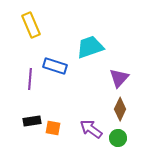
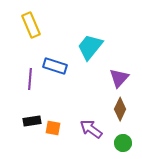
cyan trapezoid: rotated 32 degrees counterclockwise
green circle: moved 5 px right, 5 px down
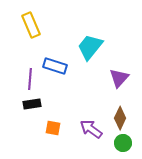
brown diamond: moved 9 px down
black rectangle: moved 17 px up
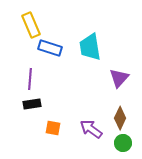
cyan trapezoid: rotated 48 degrees counterclockwise
blue rectangle: moved 5 px left, 18 px up
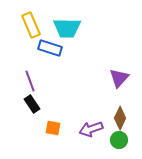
cyan trapezoid: moved 23 px left, 19 px up; rotated 80 degrees counterclockwise
purple line: moved 2 px down; rotated 25 degrees counterclockwise
black rectangle: rotated 66 degrees clockwise
purple arrow: rotated 55 degrees counterclockwise
green circle: moved 4 px left, 3 px up
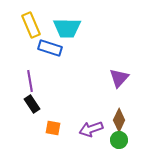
purple line: rotated 10 degrees clockwise
brown diamond: moved 1 px left, 2 px down
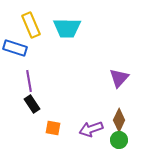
blue rectangle: moved 35 px left
purple line: moved 1 px left
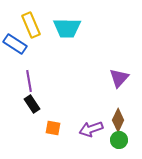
blue rectangle: moved 4 px up; rotated 15 degrees clockwise
brown diamond: moved 1 px left
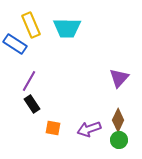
purple line: rotated 40 degrees clockwise
purple arrow: moved 2 px left
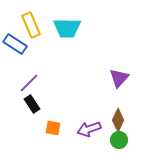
purple line: moved 2 px down; rotated 15 degrees clockwise
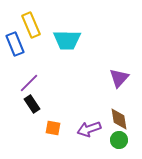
cyan trapezoid: moved 12 px down
blue rectangle: rotated 35 degrees clockwise
brown diamond: moved 1 px right, 1 px up; rotated 35 degrees counterclockwise
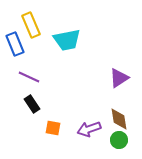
cyan trapezoid: rotated 12 degrees counterclockwise
purple triangle: rotated 15 degrees clockwise
purple line: moved 6 px up; rotated 70 degrees clockwise
